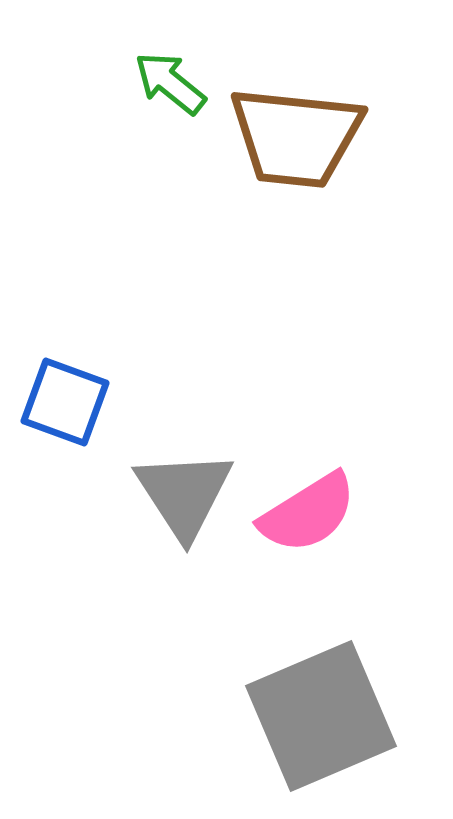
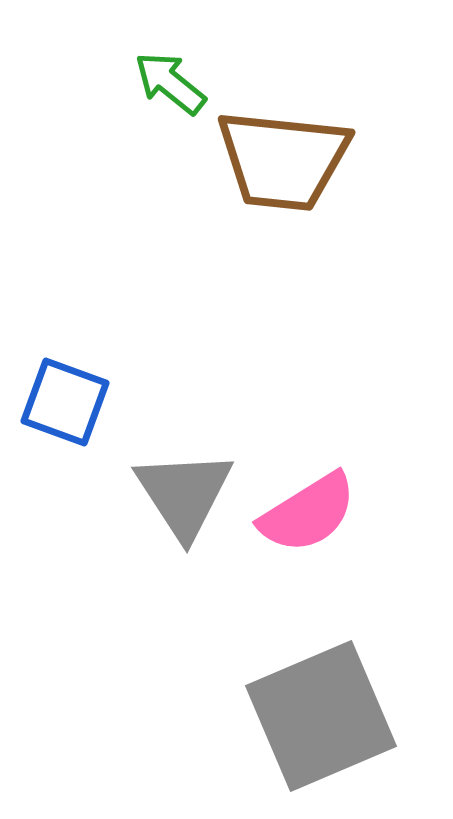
brown trapezoid: moved 13 px left, 23 px down
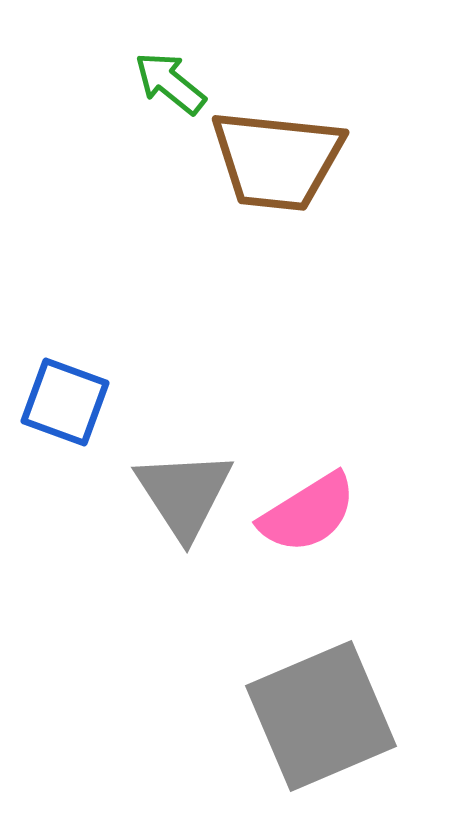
brown trapezoid: moved 6 px left
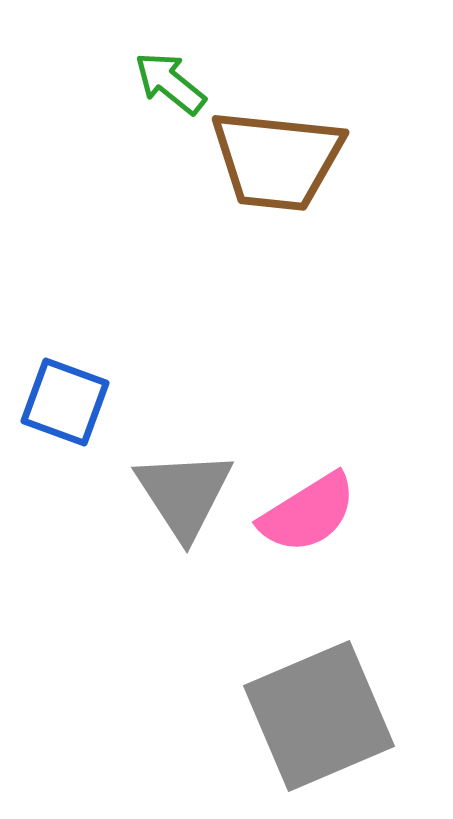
gray square: moved 2 px left
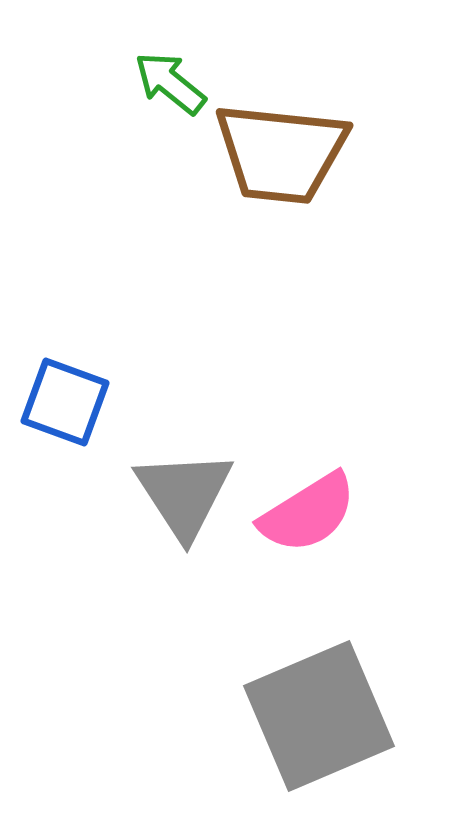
brown trapezoid: moved 4 px right, 7 px up
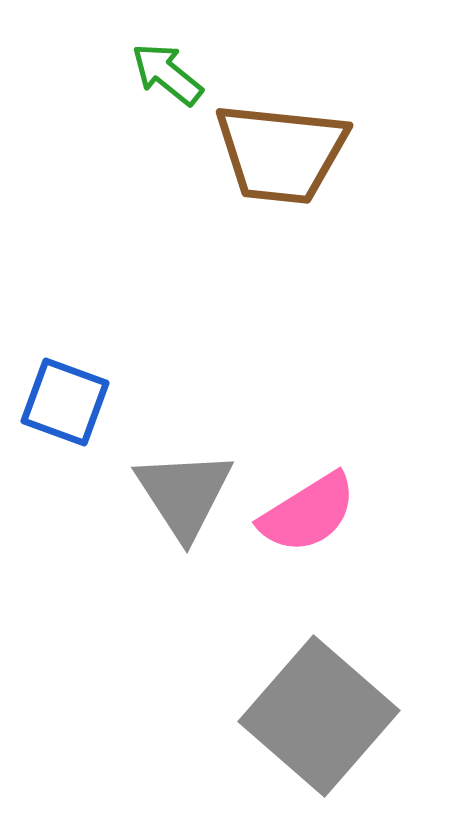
green arrow: moved 3 px left, 9 px up
gray square: rotated 26 degrees counterclockwise
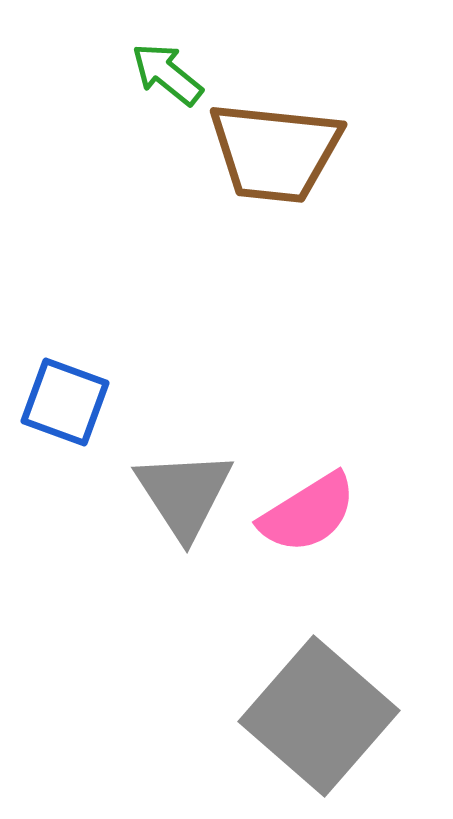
brown trapezoid: moved 6 px left, 1 px up
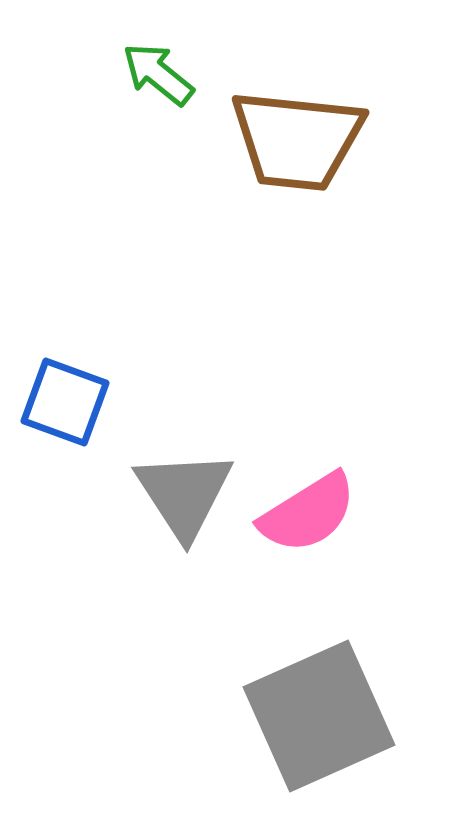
green arrow: moved 9 px left
brown trapezoid: moved 22 px right, 12 px up
gray square: rotated 25 degrees clockwise
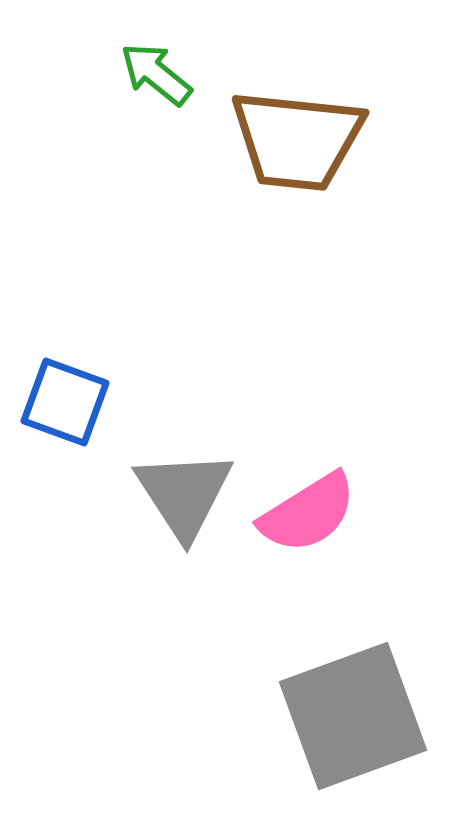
green arrow: moved 2 px left
gray square: moved 34 px right; rotated 4 degrees clockwise
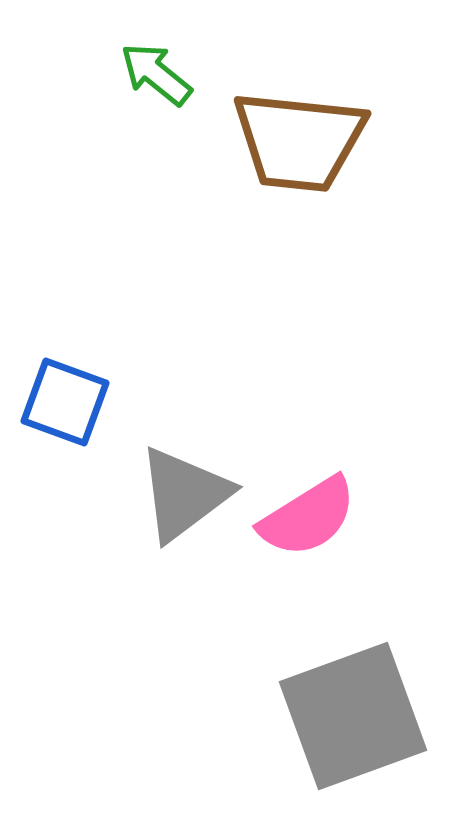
brown trapezoid: moved 2 px right, 1 px down
gray triangle: rotated 26 degrees clockwise
pink semicircle: moved 4 px down
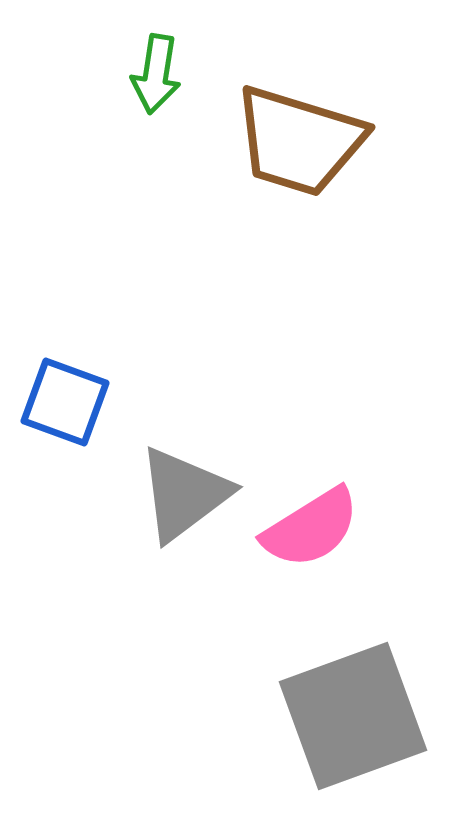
green arrow: rotated 120 degrees counterclockwise
brown trapezoid: rotated 11 degrees clockwise
pink semicircle: moved 3 px right, 11 px down
